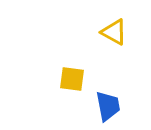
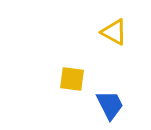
blue trapezoid: moved 2 px right, 1 px up; rotated 16 degrees counterclockwise
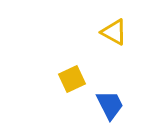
yellow square: rotated 32 degrees counterclockwise
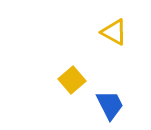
yellow square: moved 1 px down; rotated 16 degrees counterclockwise
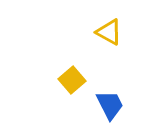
yellow triangle: moved 5 px left
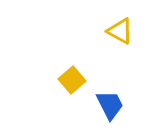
yellow triangle: moved 11 px right, 1 px up
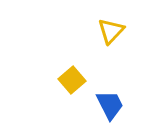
yellow triangle: moved 9 px left; rotated 44 degrees clockwise
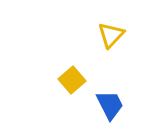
yellow triangle: moved 4 px down
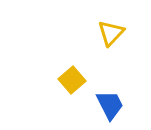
yellow triangle: moved 2 px up
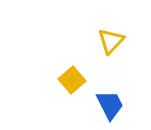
yellow triangle: moved 8 px down
